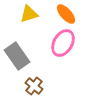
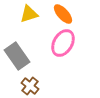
orange ellipse: moved 3 px left
brown cross: moved 4 px left
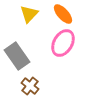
yellow triangle: rotated 30 degrees counterclockwise
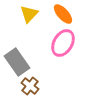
gray rectangle: moved 6 px down
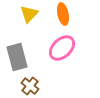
orange ellipse: rotated 30 degrees clockwise
pink ellipse: moved 1 px left, 5 px down; rotated 16 degrees clockwise
gray rectangle: moved 5 px up; rotated 20 degrees clockwise
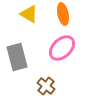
yellow triangle: rotated 42 degrees counterclockwise
brown cross: moved 16 px right
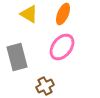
orange ellipse: rotated 35 degrees clockwise
pink ellipse: moved 1 px up; rotated 8 degrees counterclockwise
brown cross: moved 1 px left; rotated 24 degrees clockwise
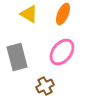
pink ellipse: moved 5 px down
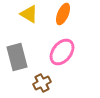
brown cross: moved 3 px left, 3 px up
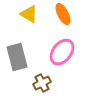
orange ellipse: rotated 50 degrees counterclockwise
